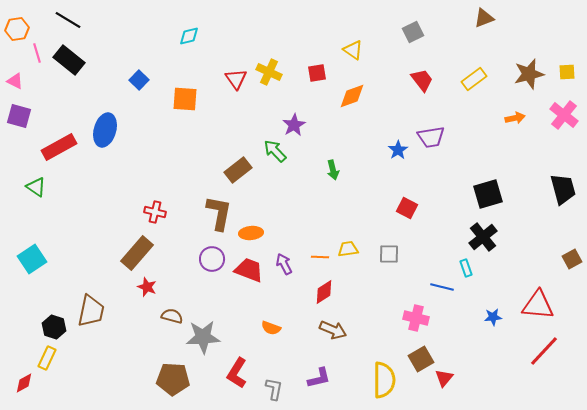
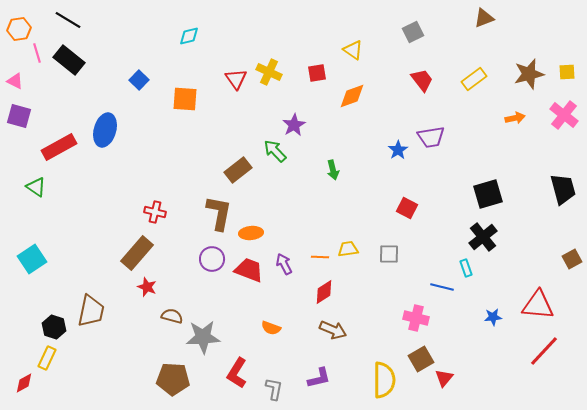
orange hexagon at (17, 29): moved 2 px right
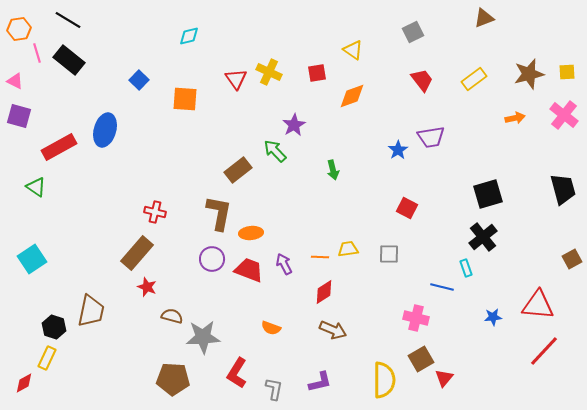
purple L-shape at (319, 378): moved 1 px right, 4 px down
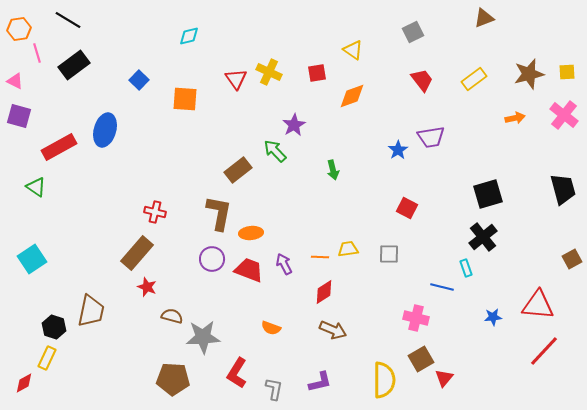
black rectangle at (69, 60): moved 5 px right, 5 px down; rotated 76 degrees counterclockwise
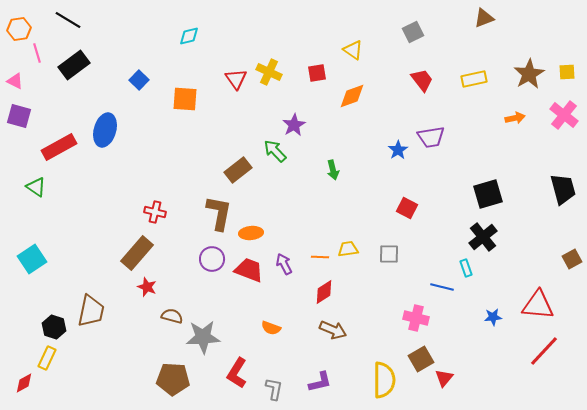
brown star at (529, 74): rotated 16 degrees counterclockwise
yellow rectangle at (474, 79): rotated 25 degrees clockwise
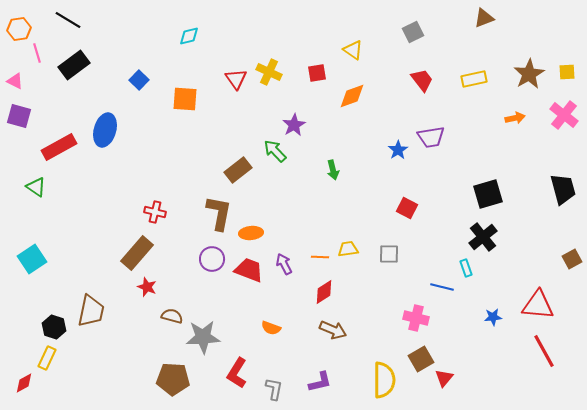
red line at (544, 351): rotated 72 degrees counterclockwise
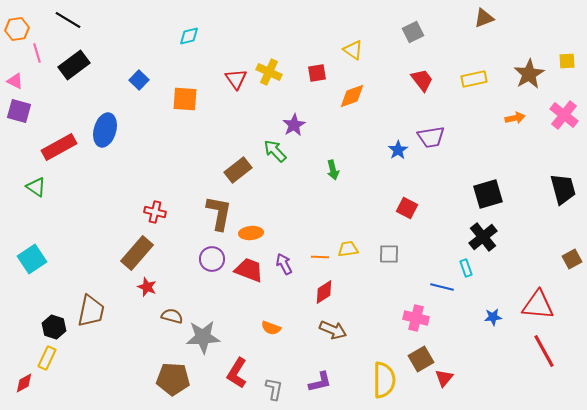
orange hexagon at (19, 29): moved 2 px left
yellow square at (567, 72): moved 11 px up
purple square at (19, 116): moved 5 px up
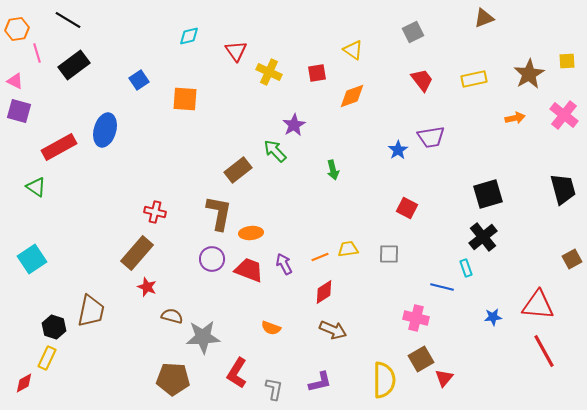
red triangle at (236, 79): moved 28 px up
blue square at (139, 80): rotated 12 degrees clockwise
orange line at (320, 257): rotated 24 degrees counterclockwise
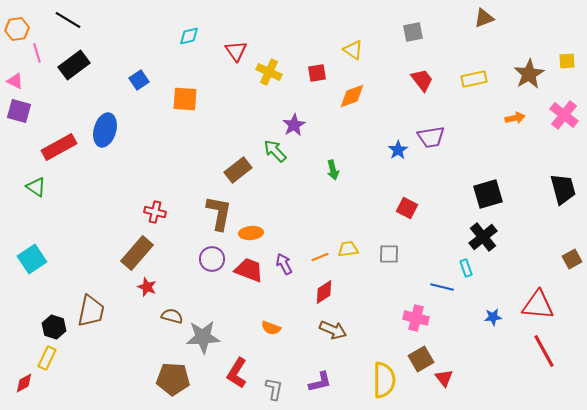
gray square at (413, 32): rotated 15 degrees clockwise
red triangle at (444, 378): rotated 18 degrees counterclockwise
